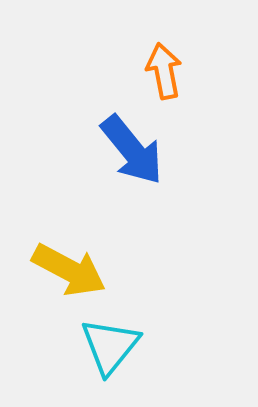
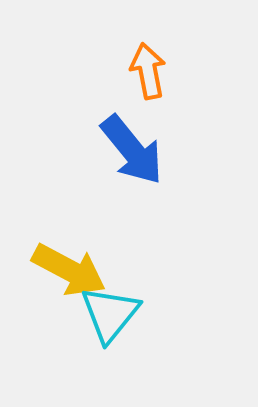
orange arrow: moved 16 px left
cyan triangle: moved 32 px up
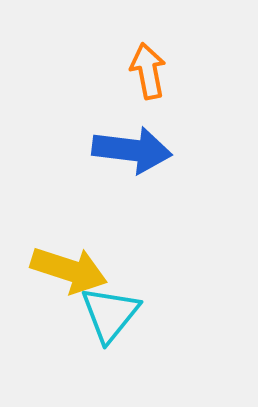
blue arrow: rotated 44 degrees counterclockwise
yellow arrow: rotated 10 degrees counterclockwise
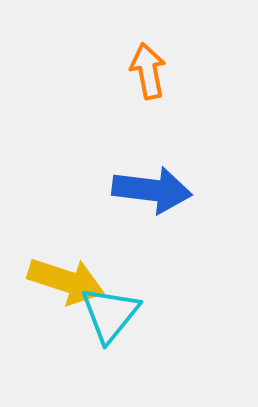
blue arrow: moved 20 px right, 40 px down
yellow arrow: moved 3 px left, 11 px down
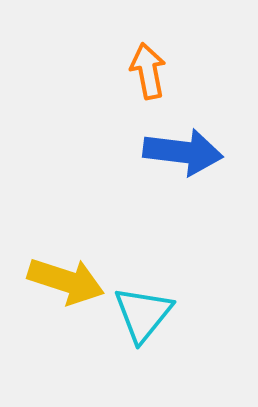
blue arrow: moved 31 px right, 38 px up
cyan triangle: moved 33 px right
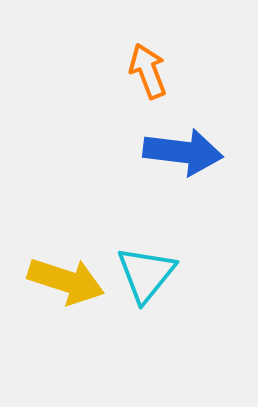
orange arrow: rotated 10 degrees counterclockwise
cyan triangle: moved 3 px right, 40 px up
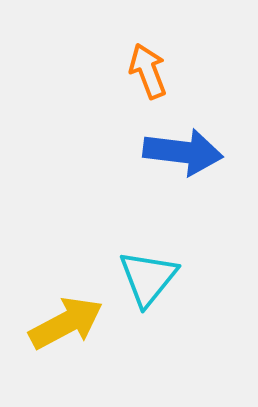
cyan triangle: moved 2 px right, 4 px down
yellow arrow: moved 42 px down; rotated 46 degrees counterclockwise
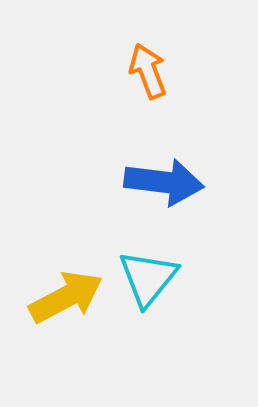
blue arrow: moved 19 px left, 30 px down
yellow arrow: moved 26 px up
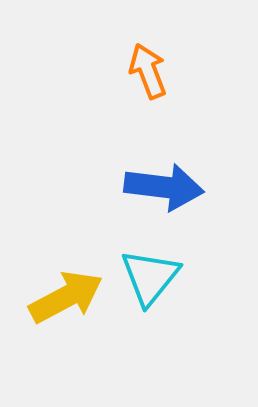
blue arrow: moved 5 px down
cyan triangle: moved 2 px right, 1 px up
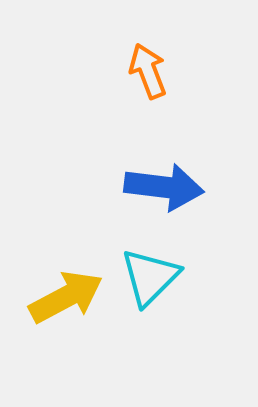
cyan triangle: rotated 6 degrees clockwise
